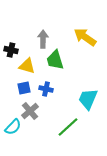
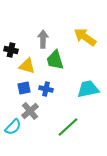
cyan trapezoid: moved 10 px up; rotated 55 degrees clockwise
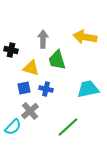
yellow arrow: rotated 25 degrees counterclockwise
green trapezoid: moved 2 px right
yellow triangle: moved 4 px right, 2 px down
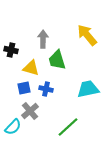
yellow arrow: moved 2 px right, 2 px up; rotated 40 degrees clockwise
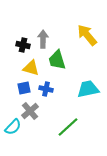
black cross: moved 12 px right, 5 px up
